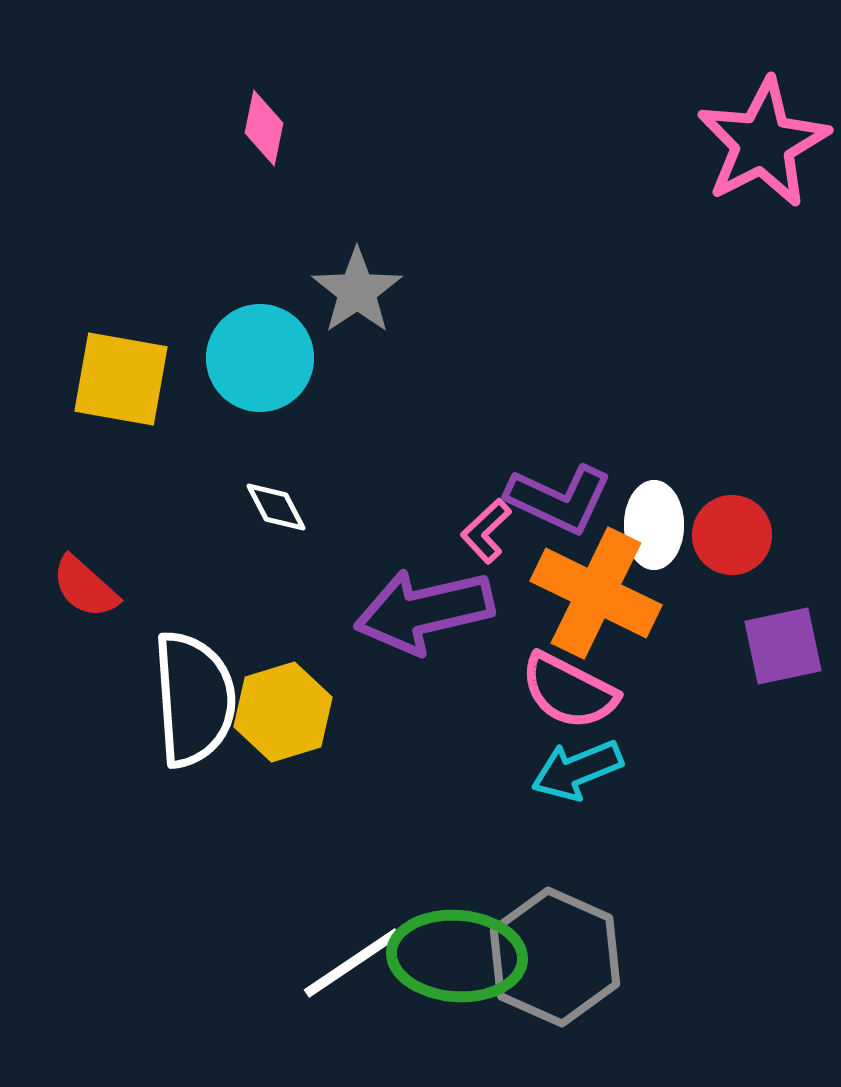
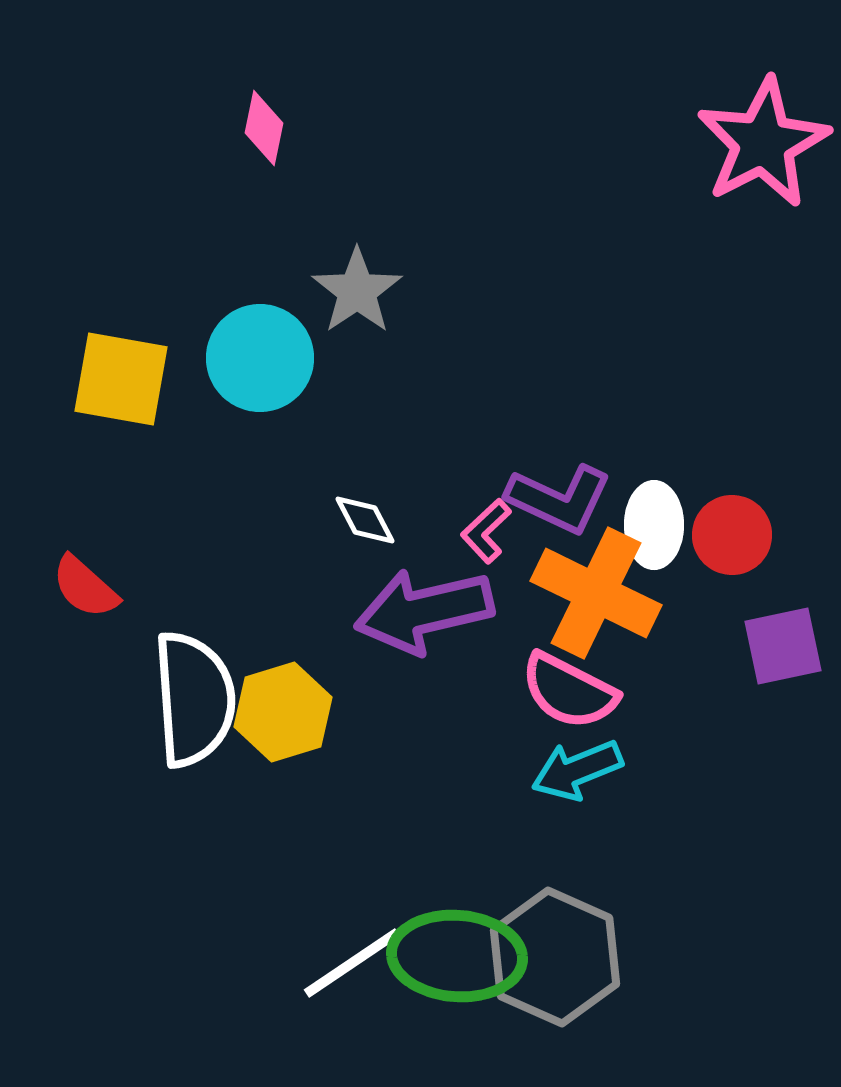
white diamond: moved 89 px right, 13 px down
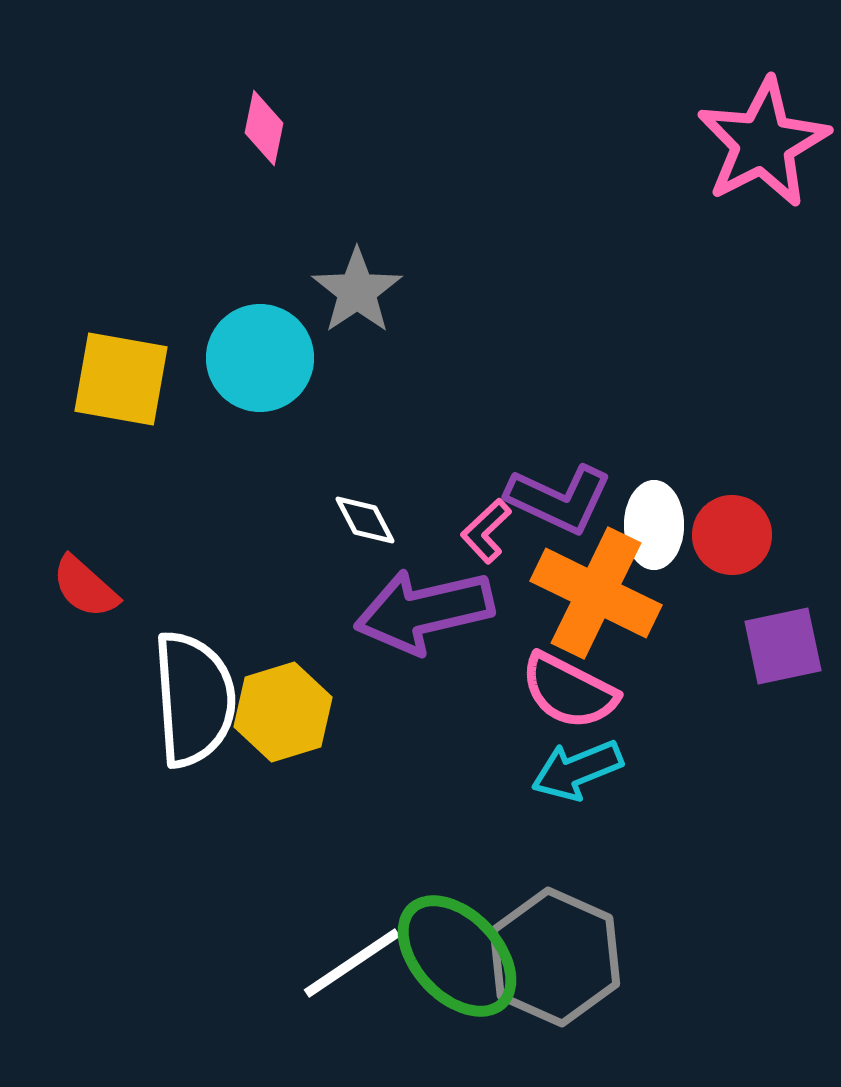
green ellipse: rotated 43 degrees clockwise
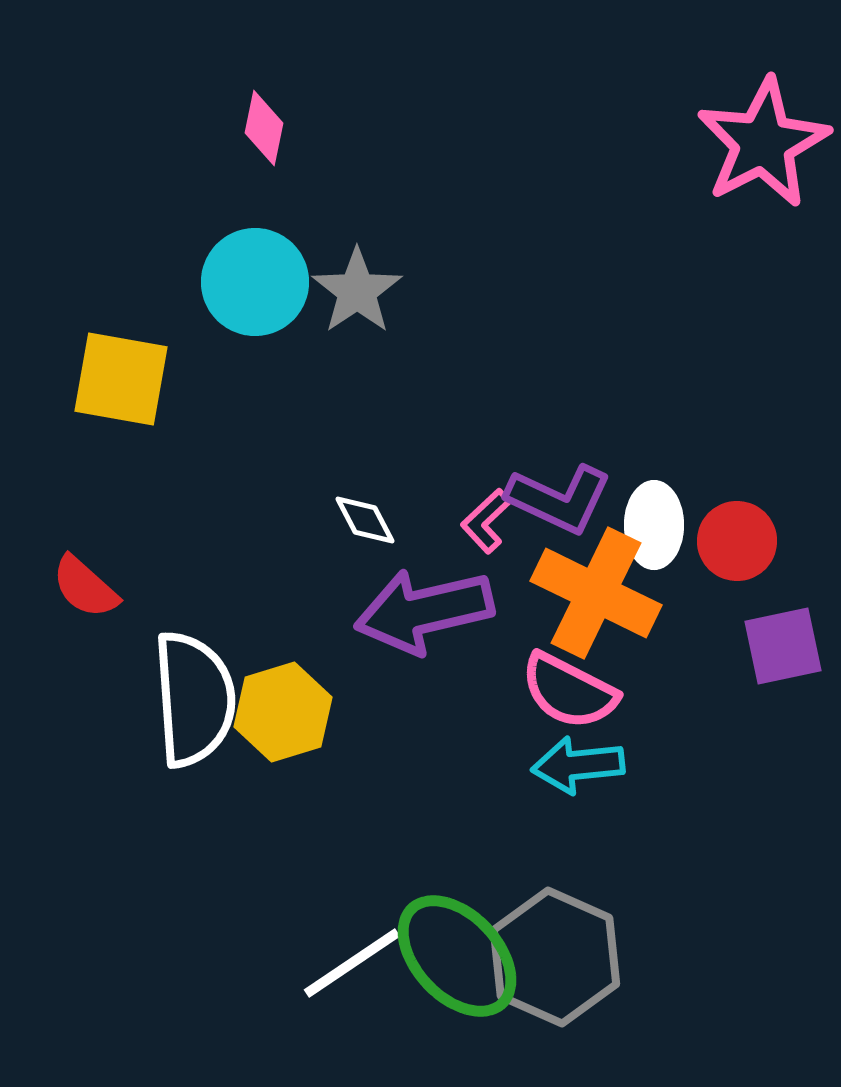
cyan circle: moved 5 px left, 76 px up
pink L-shape: moved 10 px up
red circle: moved 5 px right, 6 px down
cyan arrow: moved 1 px right, 5 px up; rotated 16 degrees clockwise
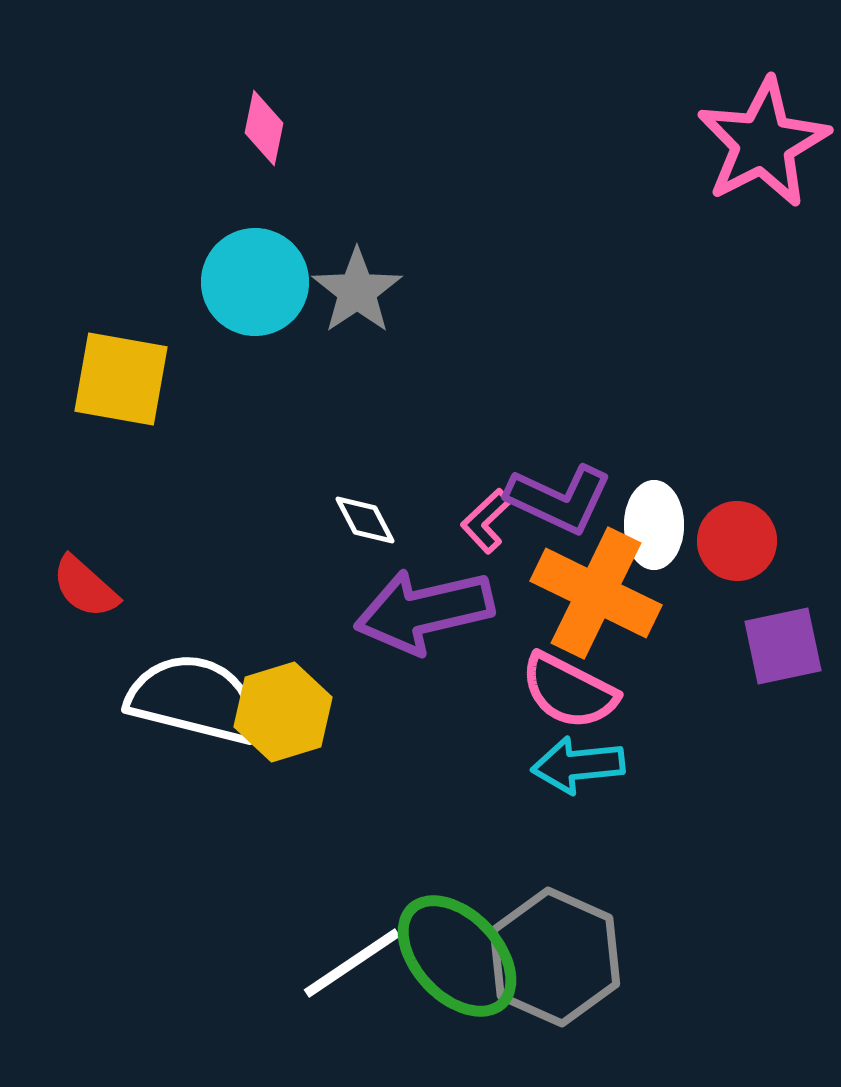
white semicircle: rotated 72 degrees counterclockwise
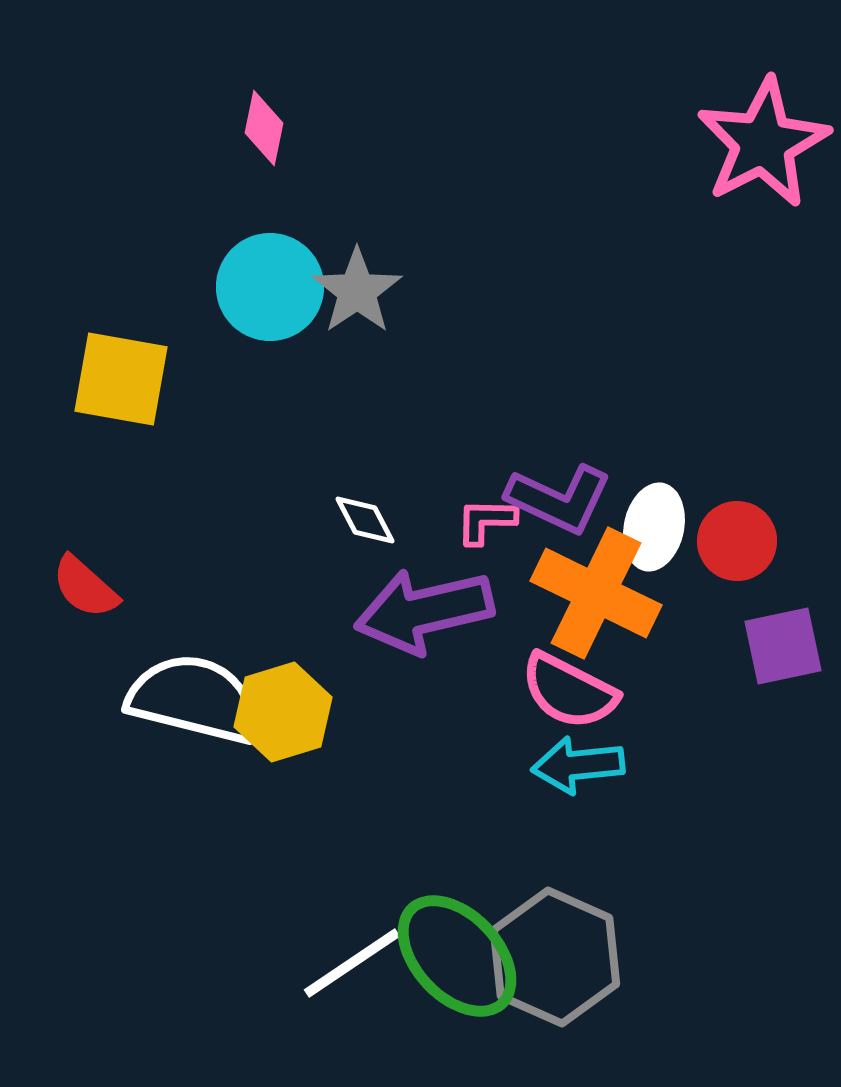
cyan circle: moved 15 px right, 5 px down
pink L-shape: rotated 44 degrees clockwise
white ellipse: moved 2 px down; rotated 12 degrees clockwise
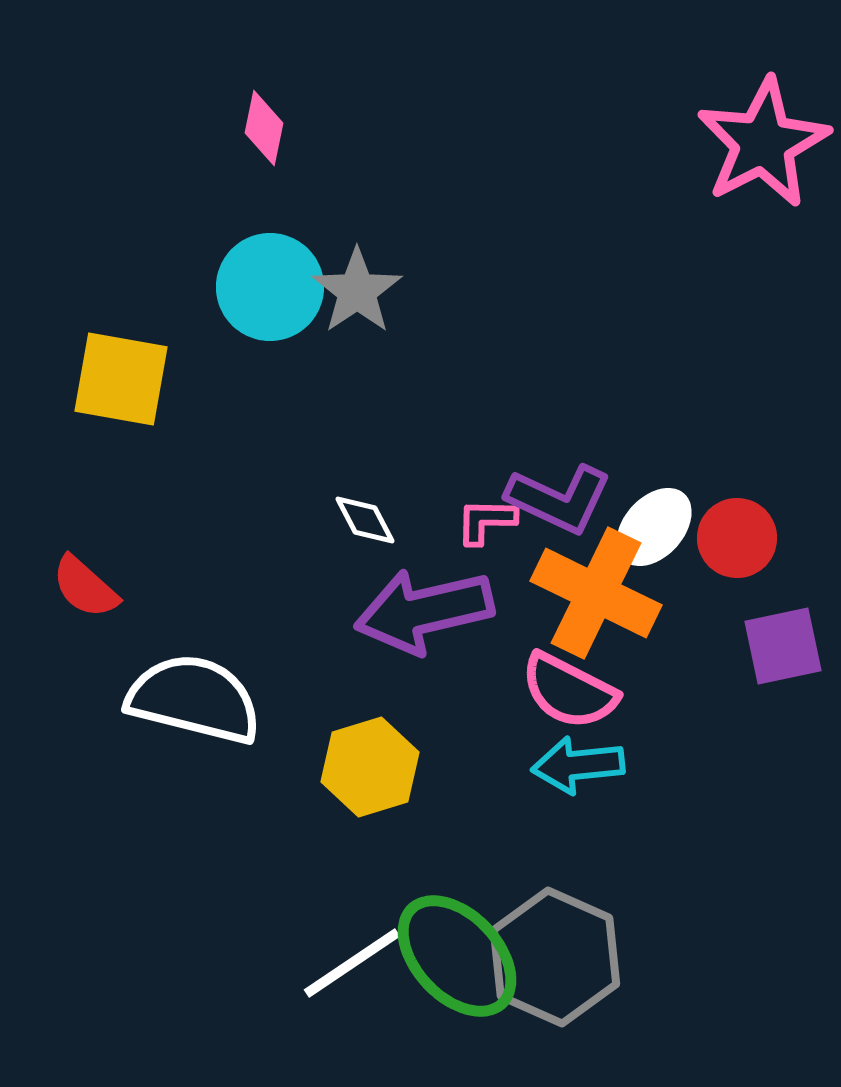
white ellipse: rotated 30 degrees clockwise
red circle: moved 3 px up
yellow hexagon: moved 87 px right, 55 px down
